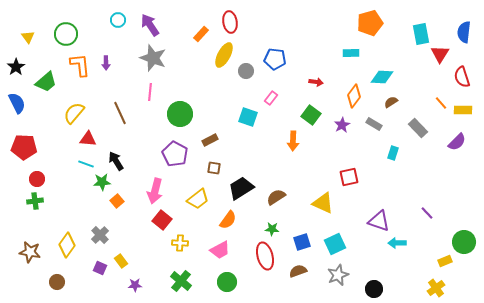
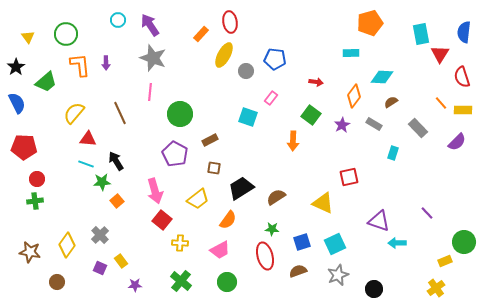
pink arrow at (155, 191): rotated 30 degrees counterclockwise
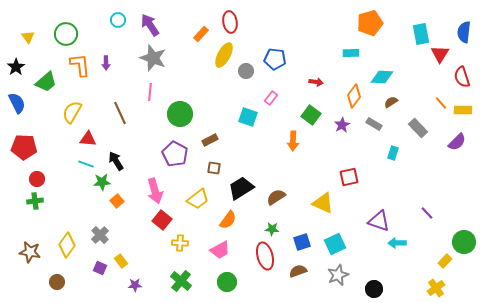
yellow semicircle at (74, 113): moved 2 px left, 1 px up; rotated 10 degrees counterclockwise
yellow rectangle at (445, 261): rotated 24 degrees counterclockwise
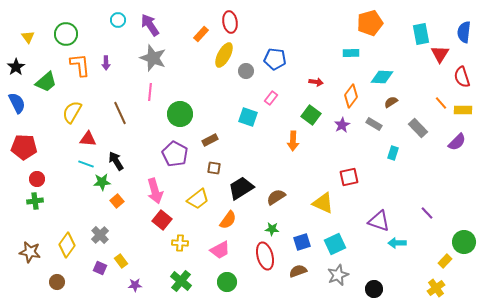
orange diamond at (354, 96): moved 3 px left
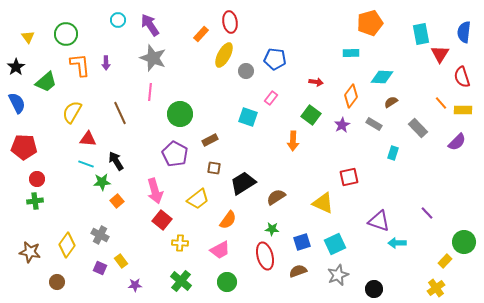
black trapezoid at (241, 188): moved 2 px right, 5 px up
gray cross at (100, 235): rotated 18 degrees counterclockwise
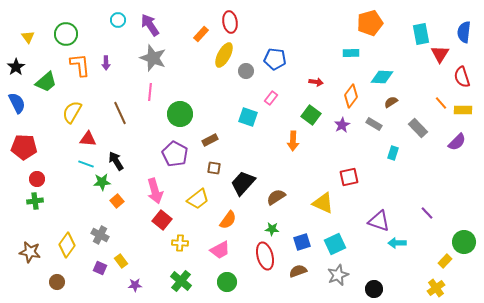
black trapezoid at (243, 183): rotated 16 degrees counterclockwise
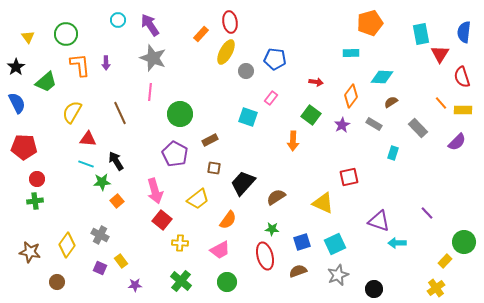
yellow ellipse at (224, 55): moved 2 px right, 3 px up
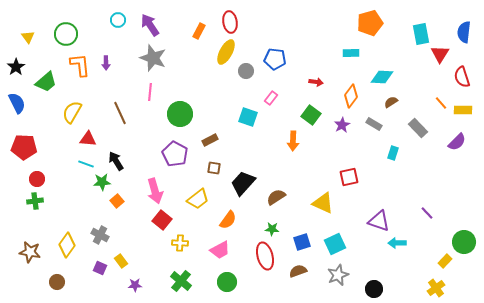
orange rectangle at (201, 34): moved 2 px left, 3 px up; rotated 14 degrees counterclockwise
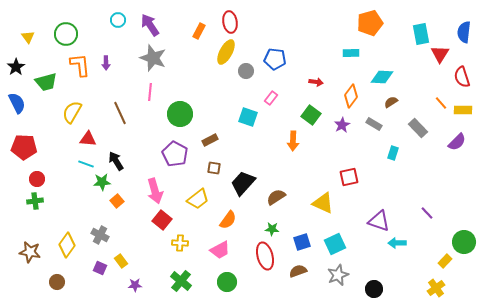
green trapezoid at (46, 82): rotated 25 degrees clockwise
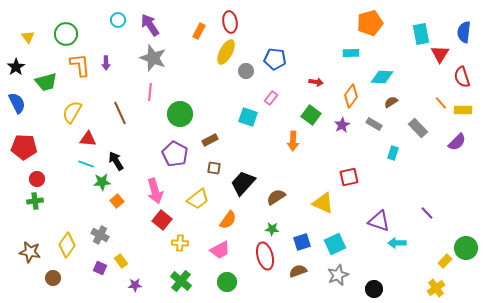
green circle at (464, 242): moved 2 px right, 6 px down
brown circle at (57, 282): moved 4 px left, 4 px up
